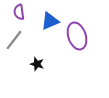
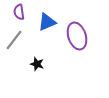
blue triangle: moved 3 px left, 1 px down
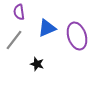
blue triangle: moved 6 px down
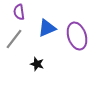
gray line: moved 1 px up
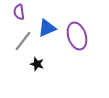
gray line: moved 9 px right, 2 px down
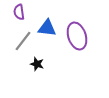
blue triangle: rotated 30 degrees clockwise
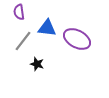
purple ellipse: moved 3 px down; rotated 44 degrees counterclockwise
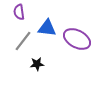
black star: rotated 24 degrees counterclockwise
